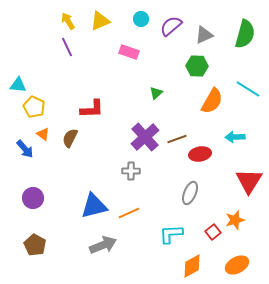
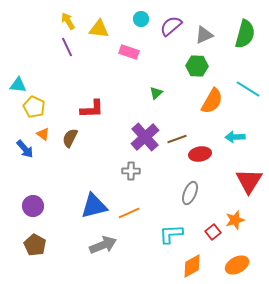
yellow triangle: moved 1 px left, 8 px down; rotated 30 degrees clockwise
purple circle: moved 8 px down
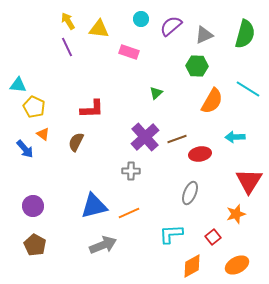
brown semicircle: moved 6 px right, 4 px down
orange star: moved 1 px right, 6 px up
red square: moved 5 px down
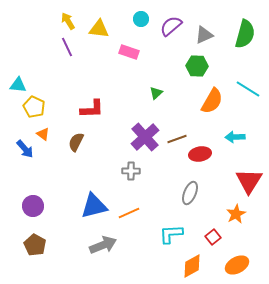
orange star: rotated 12 degrees counterclockwise
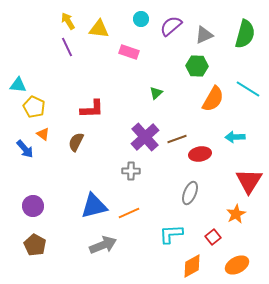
orange semicircle: moved 1 px right, 2 px up
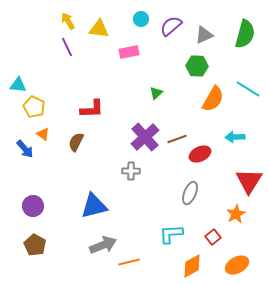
pink rectangle: rotated 30 degrees counterclockwise
red ellipse: rotated 15 degrees counterclockwise
orange line: moved 49 px down; rotated 10 degrees clockwise
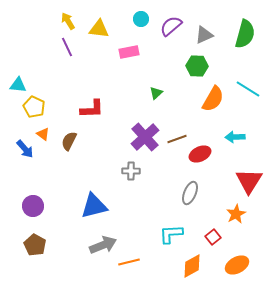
brown semicircle: moved 7 px left, 1 px up
